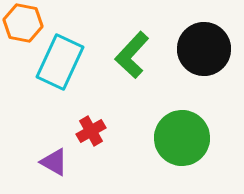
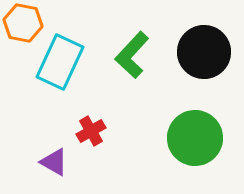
black circle: moved 3 px down
green circle: moved 13 px right
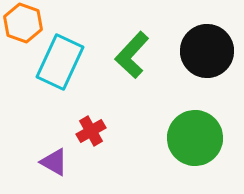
orange hexagon: rotated 9 degrees clockwise
black circle: moved 3 px right, 1 px up
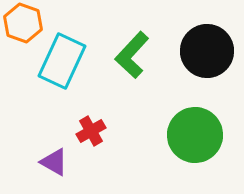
cyan rectangle: moved 2 px right, 1 px up
green circle: moved 3 px up
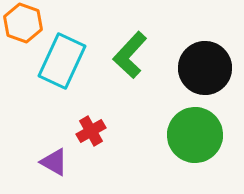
black circle: moved 2 px left, 17 px down
green L-shape: moved 2 px left
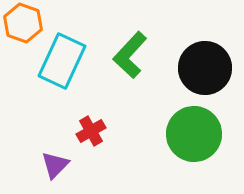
green circle: moved 1 px left, 1 px up
purple triangle: moved 1 px right, 3 px down; rotated 44 degrees clockwise
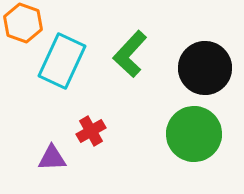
green L-shape: moved 1 px up
purple triangle: moved 3 px left, 7 px up; rotated 44 degrees clockwise
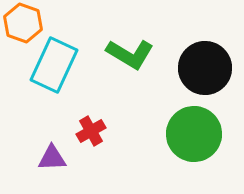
green L-shape: rotated 102 degrees counterclockwise
cyan rectangle: moved 8 px left, 4 px down
